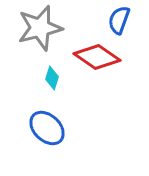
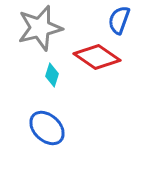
cyan diamond: moved 3 px up
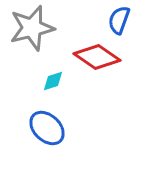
gray star: moved 8 px left
cyan diamond: moved 1 px right, 6 px down; rotated 55 degrees clockwise
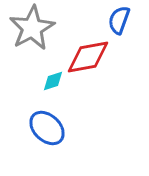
gray star: rotated 15 degrees counterclockwise
red diamond: moved 9 px left; rotated 45 degrees counterclockwise
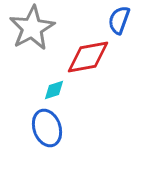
cyan diamond: moved 1 px right, 9 px down
blue ellipse: rotated 27 degrees clockwise
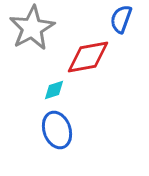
blue semicircle: moved 2 px right, 1 px up
blue ellipse: moved 10 px right, 2 px down
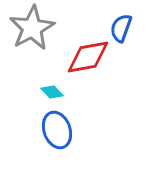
blue semicircle: moved 9 px down
cyan diamond: moved 2 px left, 2 px down; rotated 65 degrees clockwise
